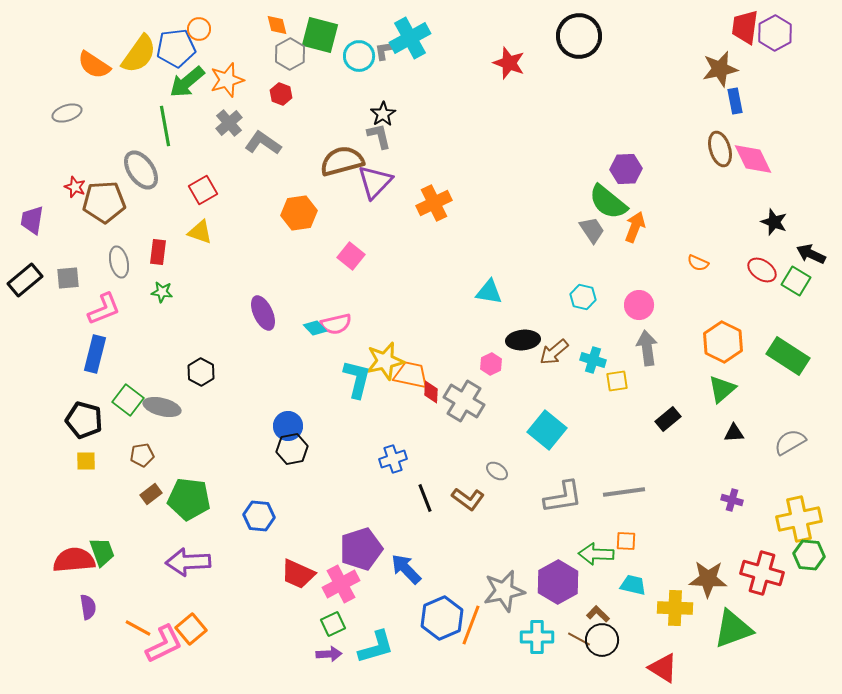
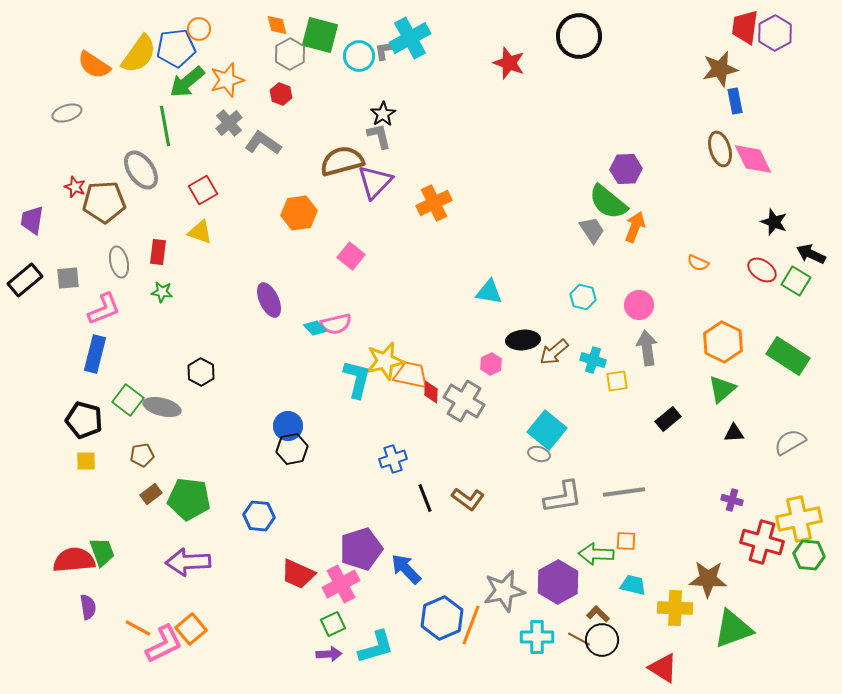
purple ellipse at (263, 313): moved 6 px right, 13 px up
gray ellipse at (497, 471): moved 42 px right, 17 px up; rotated 20 degrees counterclockwise
red cross at (762, 573): moved 31 px up
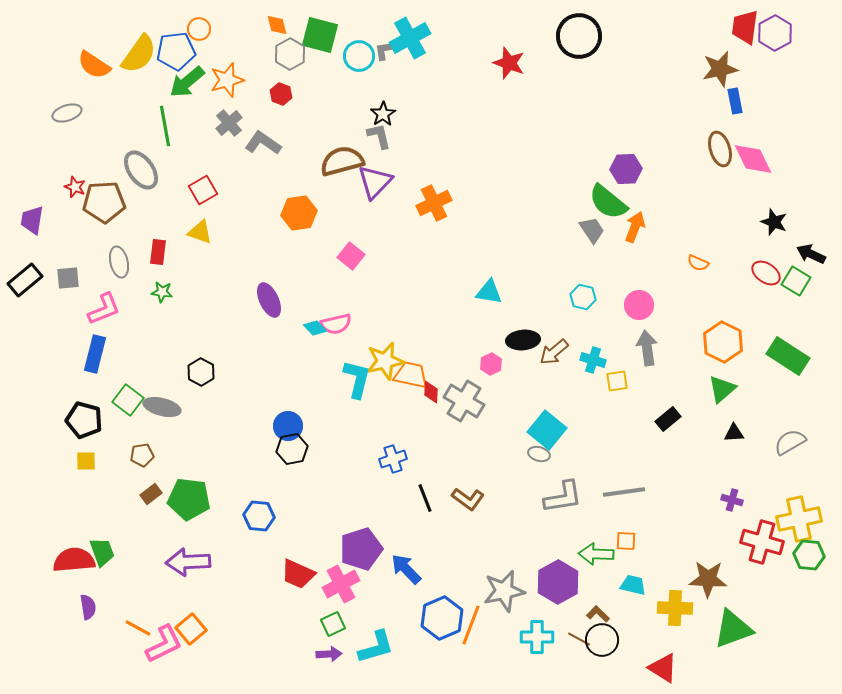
blue pentagon at (176, 48): moved 3 px down
red ellipse at (762, 270): moved 4 px right, 3 px down
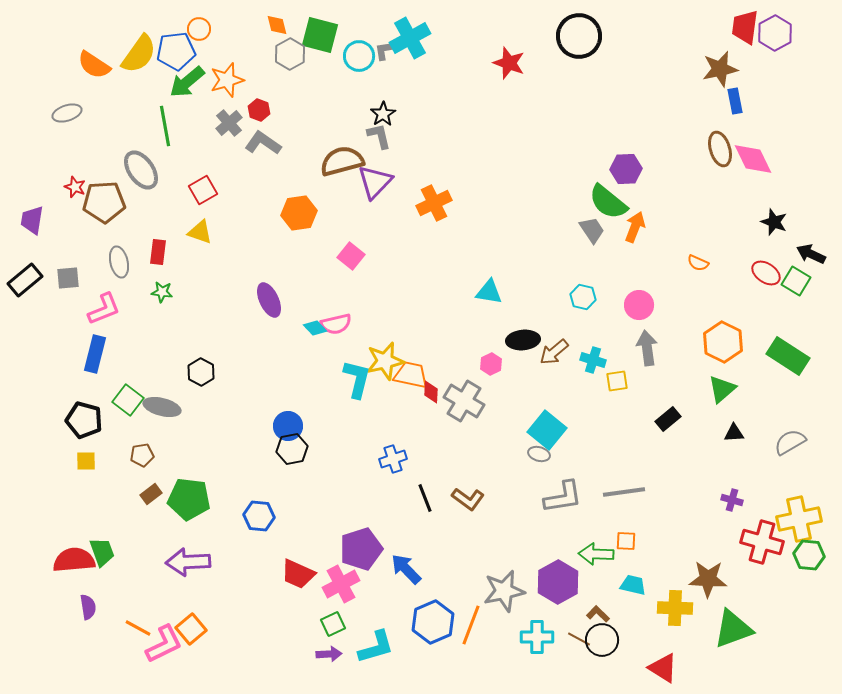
red hexagon at (281, 94): moved 22 px left, 16 px down
blue hexagon at (442, 618): moved 9 px left, 4 px down
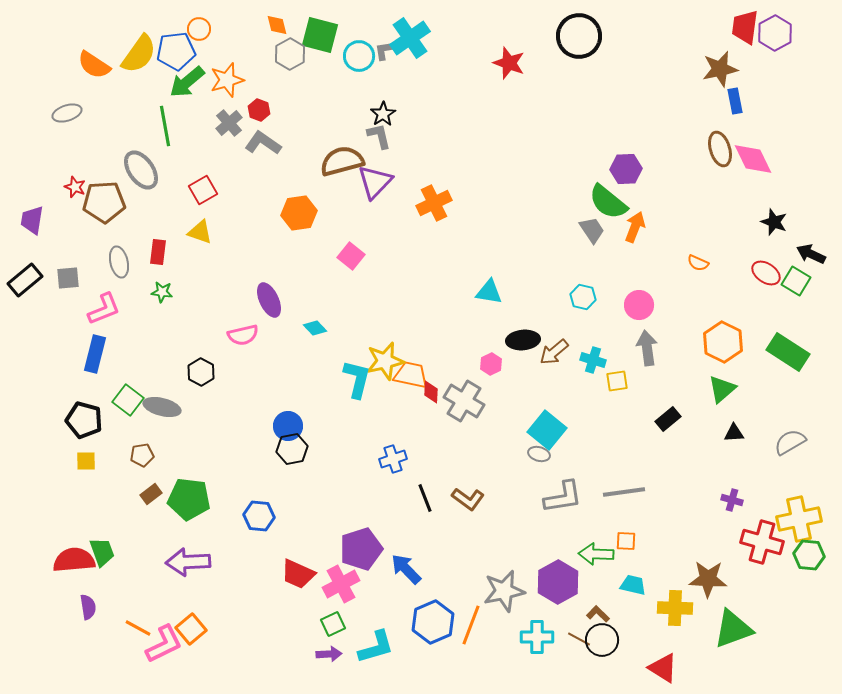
cyan cross at (410, 38): rotated 6 degrees counterclockwise
pink semicircle at (336, 324): moved 93 px left, 11 px down
green rectangle at (788, 356): moved 4 px up
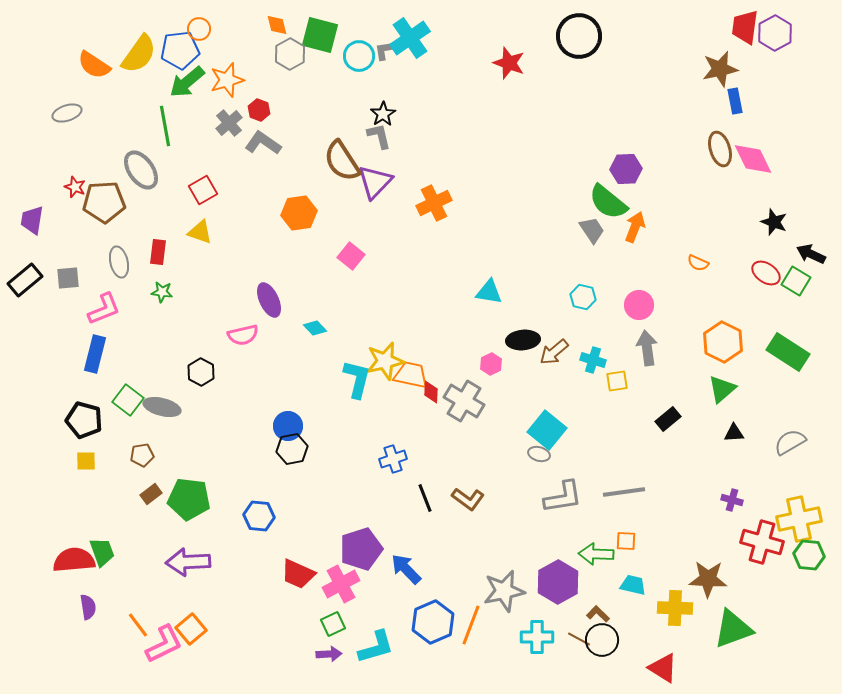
blue pentagon at (176, 51): moved 4 px right, 1 px up
brown semicircle at (342, 161): rotated 108 degrees counterclockwise
orange line at (138, 628): moved 3 px up; rotated 24 degrees clockwise
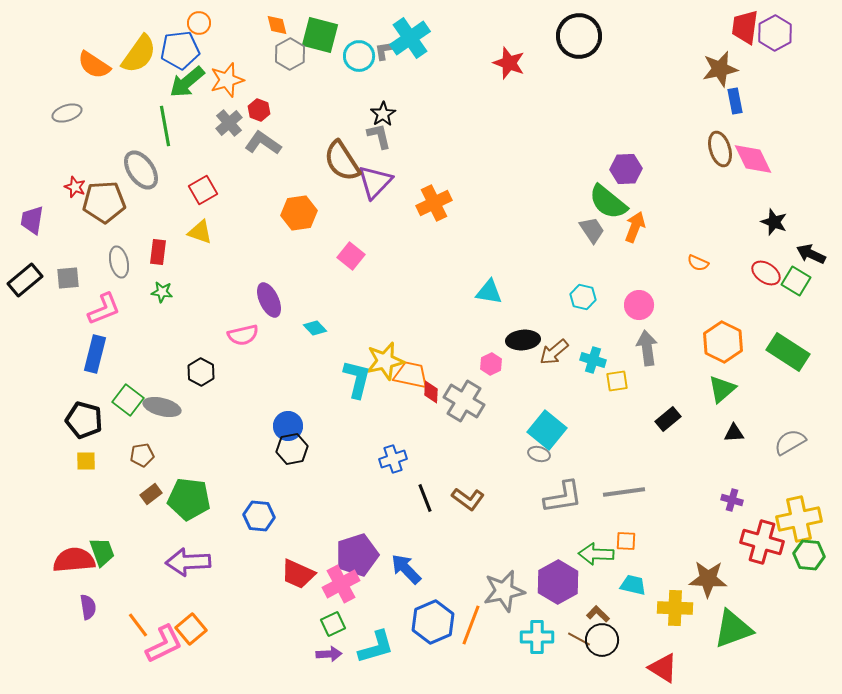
orange circle at (199, 29): moved 6 px up
purple pentagon at (361, 549): moved 4 px left, 6 px down
